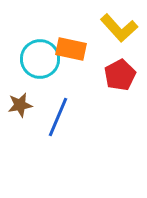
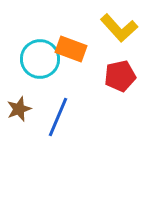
orange rectangle: rotated 8 degrees clockwise
red pentagon: moved 1 px down; rotated 16 degrees clockwise
brown star: moved 1 px left, 4 px down; rotated 10 degrees counterclockwise
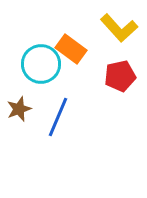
orange rectangle: rotated 16 degrees clockwise
cyan circle: moved 1 px right, 5 px down
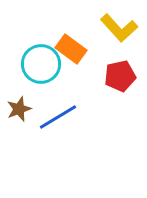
blue line: rotated 36 degrees clockwise
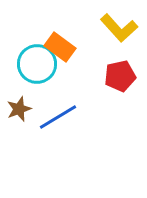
orange rectangle: moved 11 px left, 2 px up
cyan circle: moved 4 px left
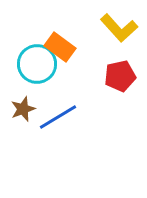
brown star: moved 4 px right
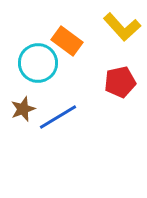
yellow L-shape: moved 3 px right, 1 px up
orange rectangle: moved 7 px right, 6 px up
cyan circle: moved 1 px right, 1 px up
red pentagon: moved 6 px down
